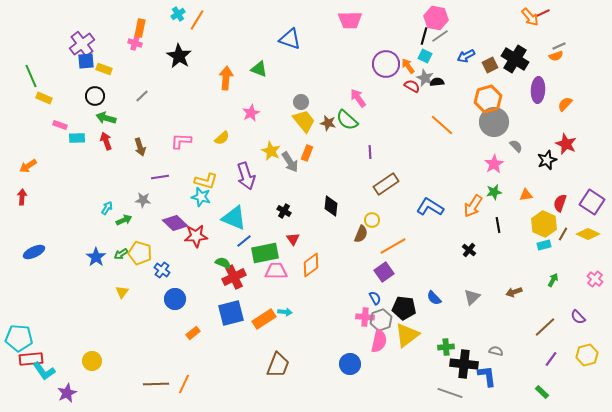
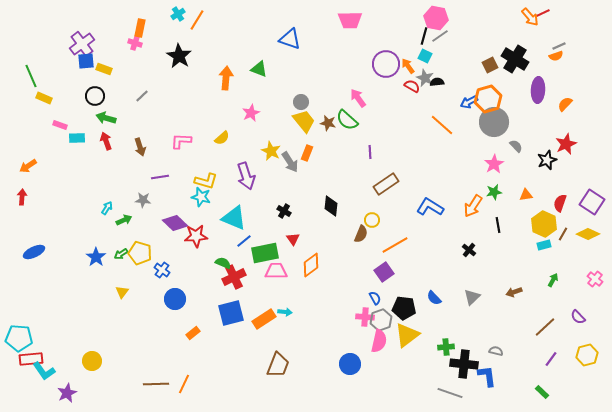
blue arrow at (466, 56): moved 3 px right, 46 px down
red star at (566, 144): rotated 25 degrees clockwise
orange line at (393, 246): moved 2 px right, 1 px up
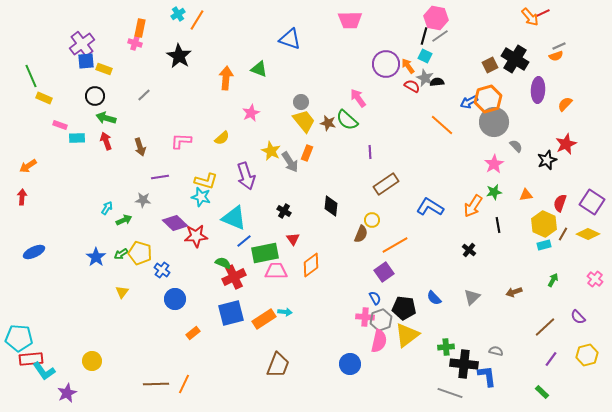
gray line at (142, 96): moved 2 px right, 1 px up
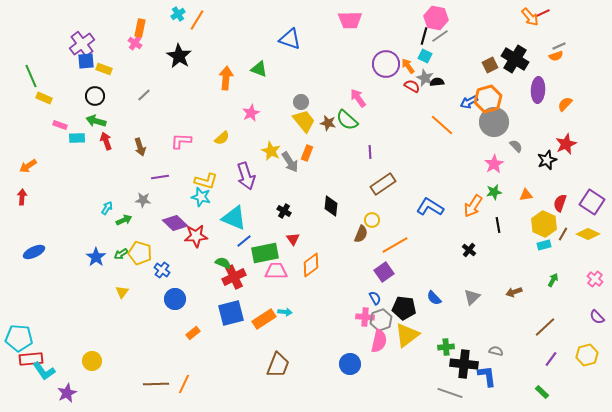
pink cross at (135, 43): rotated 16 degrees clockwise
green arrow at (106, 118): moved 10 px left, 3 px down
brown rectangle at (386, 184): moved 3 px left
purple semicircle at (578, 317): moved 19 px right
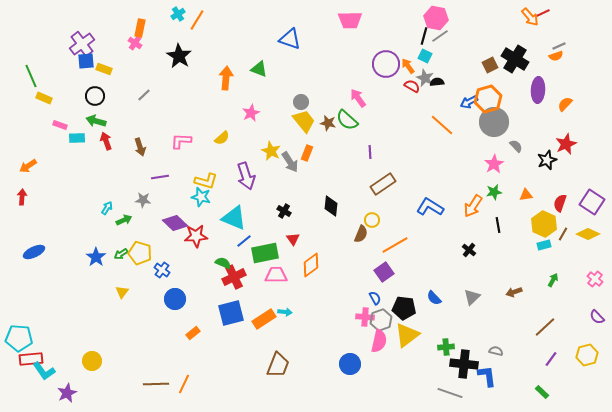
pink trapezoid at (276, 271): moved 4 px down
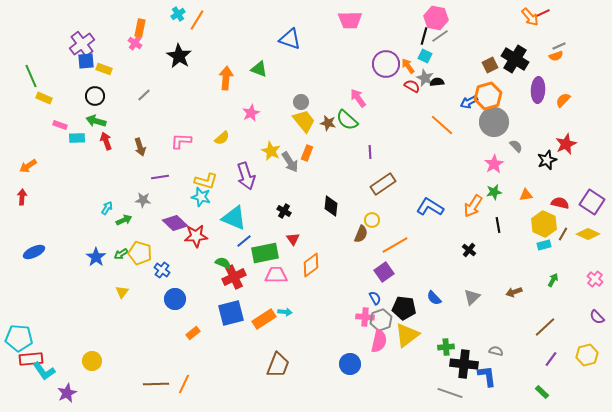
orange hexagon at (488, 99): moved 3 px up
orange semicircle at (565, 104): moved 2 px left, 4 px up
red semicircle at (560, 203): rotated 84 degrees clockwise
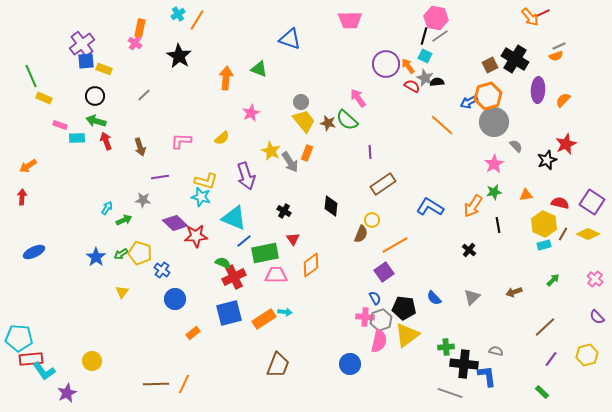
green arrow at (553, 280): rotated 16 degrees clockwise
blue square at (231, 313): moved 2 px left
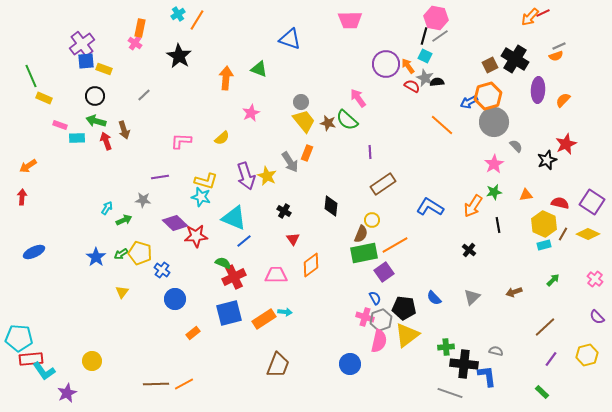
orange arrow at (530, 17): rotated 84 degrees clockwise
brown arrow at (140, 147): moved 16 px left, 17 px up
yellow star at (271, 151): moved 4 px left, 25 px down
green rectangle at (265, 253): moved 99 px right
pink cross at (365, 317): rotated 12 degrees clockwise
orange line at (184, 384): rotated 36 degrees clockwise
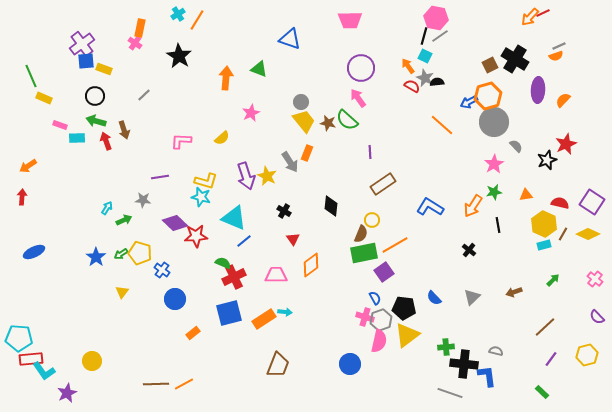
purple circle at (386, 64): moved 25 px left, 4 px down
